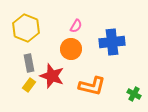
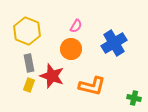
yellow hexagon: moved 1 px right, 3 px down
blue cross: moved 2 px right, 1 px down; rotated 25 degrees counterclockwise
yellow rectangle: rotated 16 degrees counterclockwise
green cross: moved 4 px down; rotated 16 degrees counterclockwise
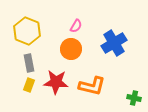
red star: moved 4 px right, 6 px down; rotated 15 degrees counterclockwise
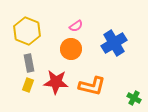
pink semicircle: rotated 24 degrees clockwise
yellow rectangle: moved 1 px left
green cross: rotated 16 degrees clockwise
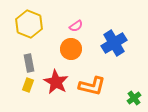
yellow hexagon: moved 2 px right, 7 px up
red star: rotated 25 degrees clockwise
green cross: rotated 24 degrees clockwise
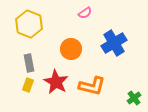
pink semicircle: moved 9 px right, 13 px up
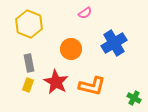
green cross: rotated 24 degrees counterclockwise
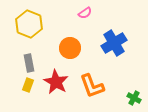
orange circle: moved 1 px left, 1 px up
orange L-shape: rotated 56 degrees clockwise
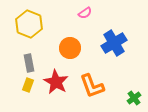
green cross: rotated 24 degrees clockwise
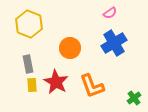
pink semicircle: moved 25 px right
gray rectangle: moved 1 px left, 1 px down
yellow rectangle: moved 4 px right; rotated 24 degrees counterclockwise
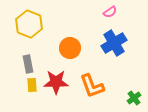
pink semicircle: moved 1 px up
red star: rotated 30 degrees counterclockwise
